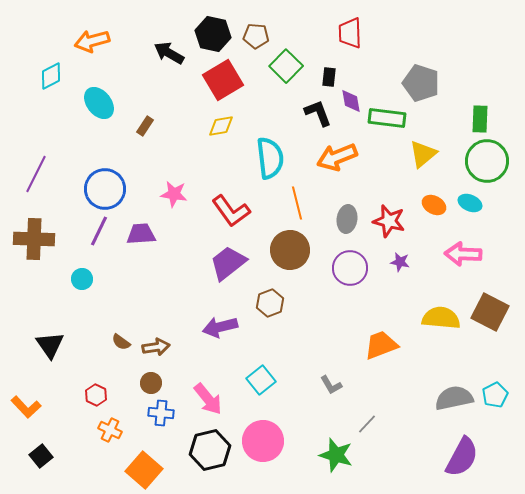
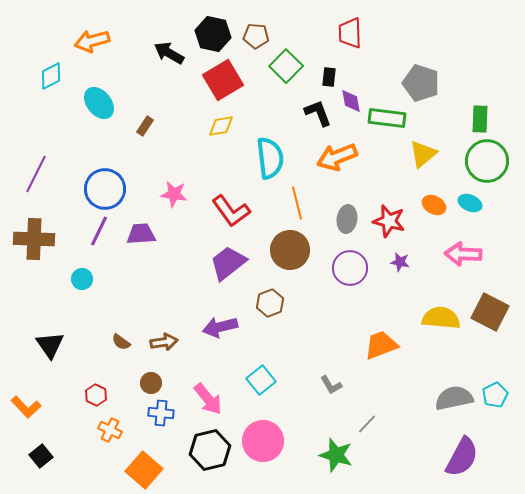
brown arrow at (156, 347): moved 8 px right, 5 px up
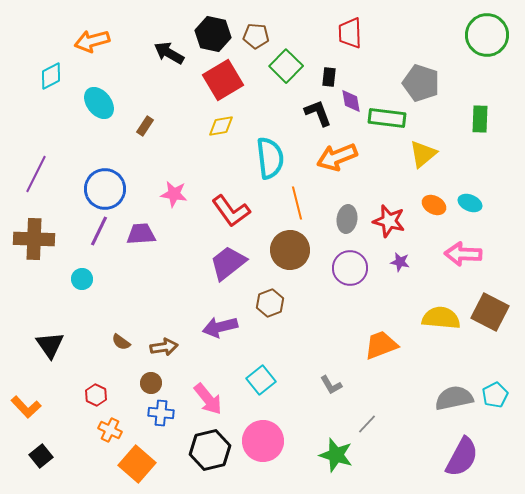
green circle at (487, 161): moved 126 px up
brown arrow at (164, 342): moved 5 px down
orange square at (144, 470): moved 7 px left, 6 px up
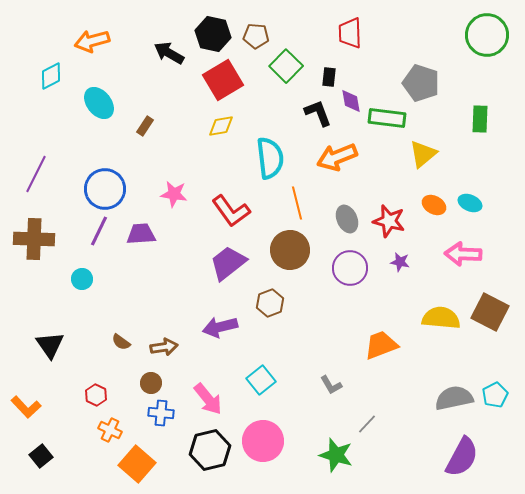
gray ellipse at (347, 219): rotated 32 degrees counterclockwise
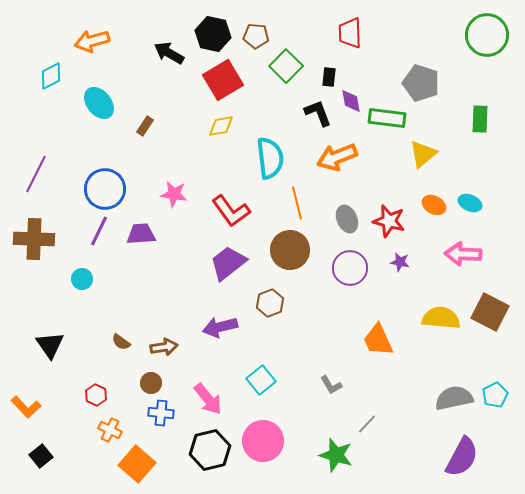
orange trapezoid at (381, 345): moved 3 px left, 5 px up; rotated 93 degrees counterclockwise
